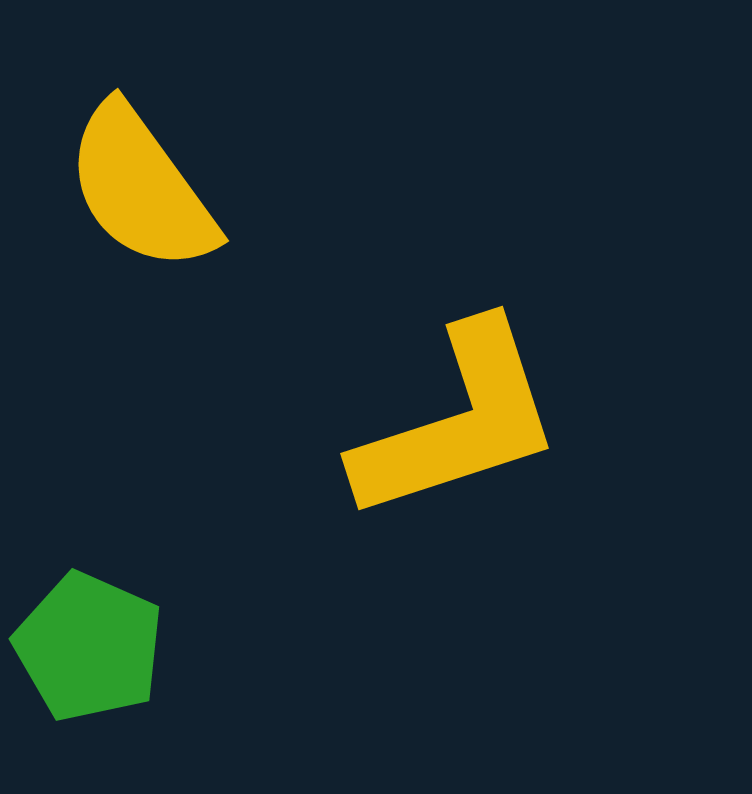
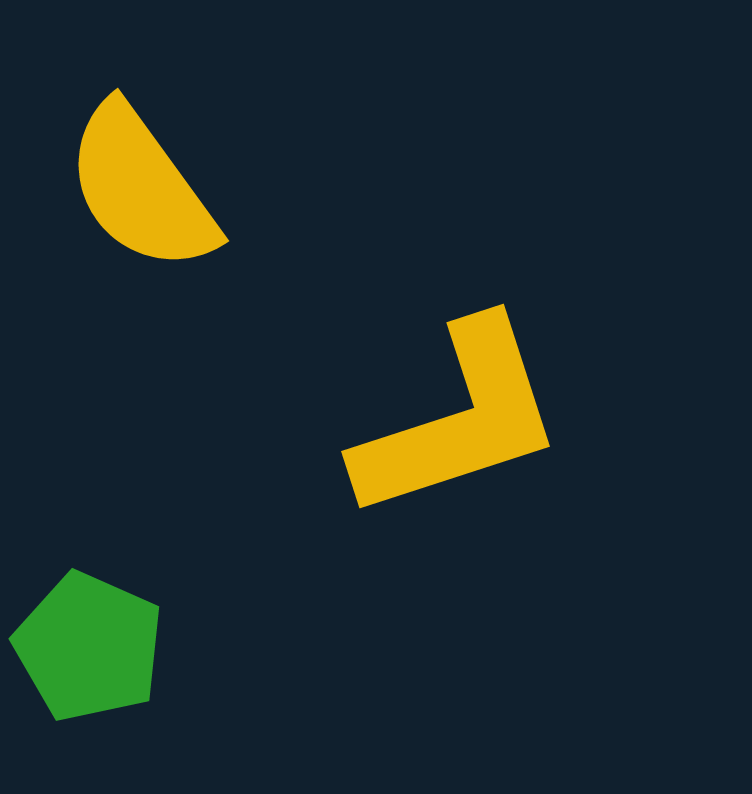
yellow L-shape: moved 1 px right, 2 px up
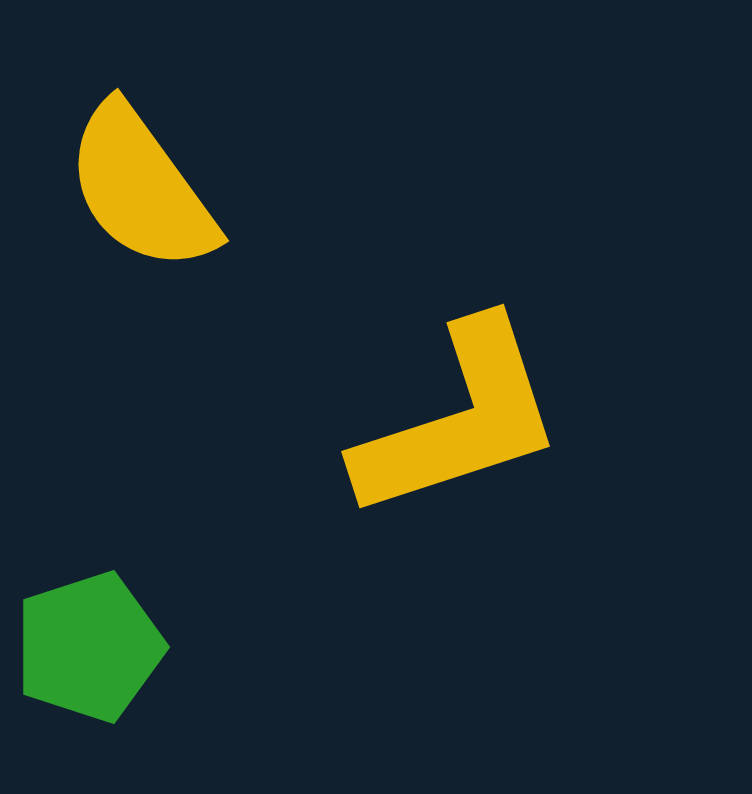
green pentagon: rotated 30 degrees clockwise
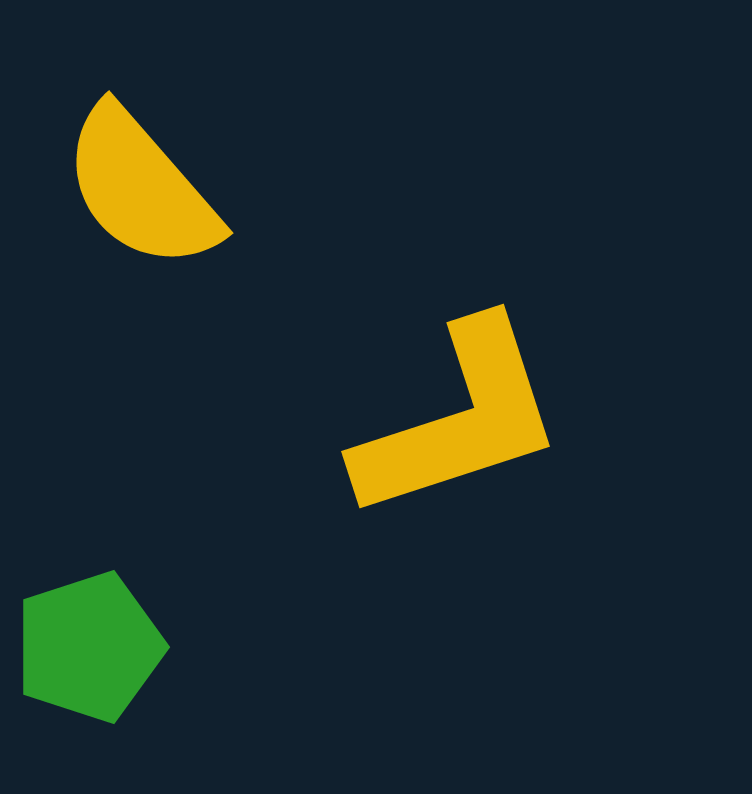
yellow semicircle: rotated 5 degrees counterclockwise
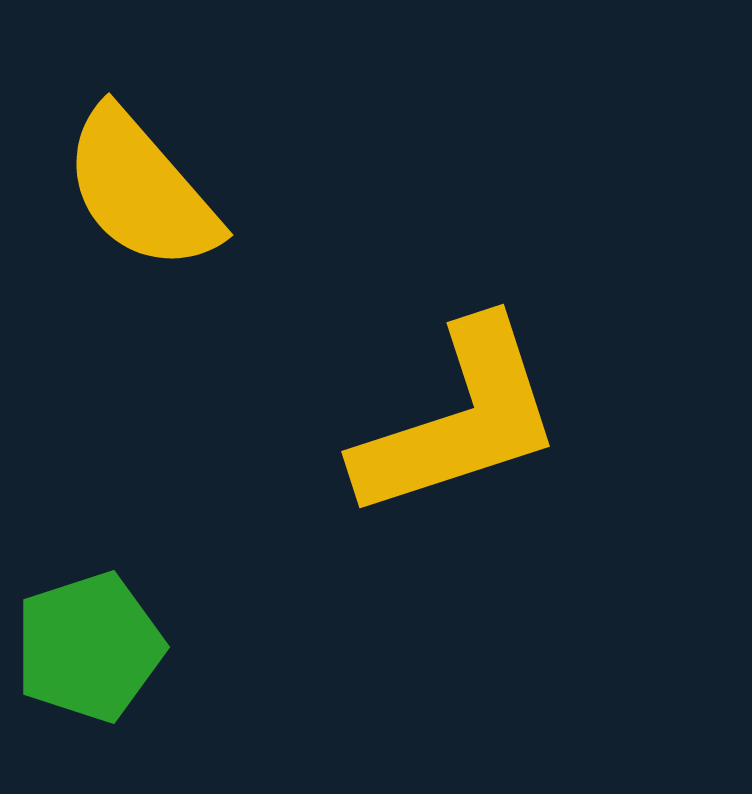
yellow semicircle: moved 2 px down
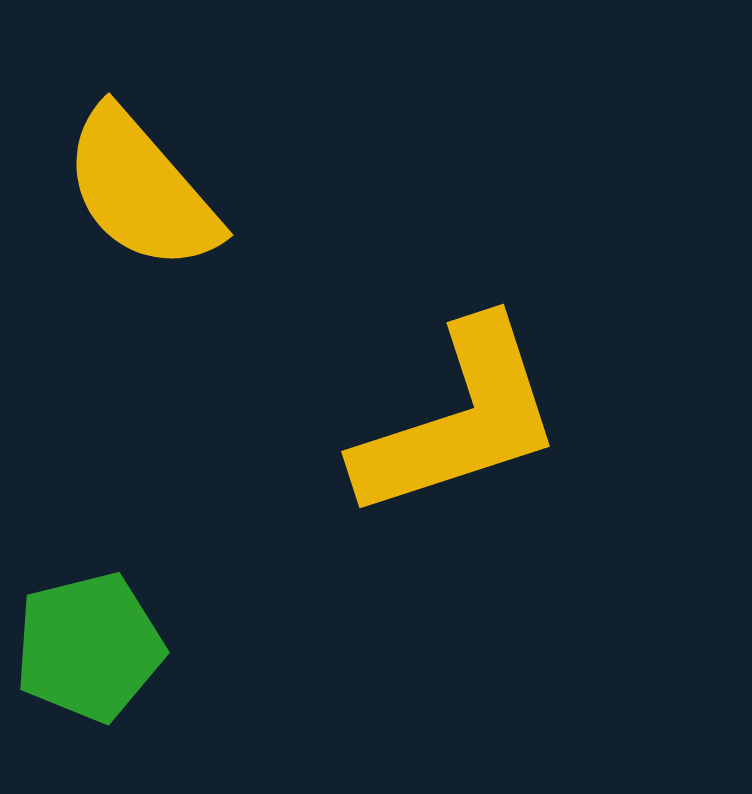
green pentagon: rotated 4 degrees clockwise
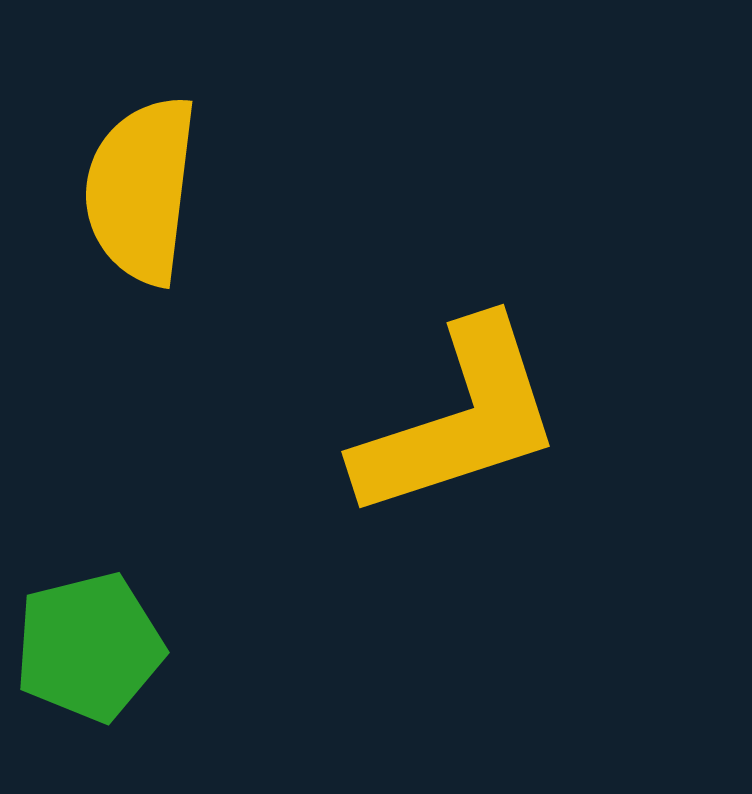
yellow semicircle: rotated 48 degrees clockwise
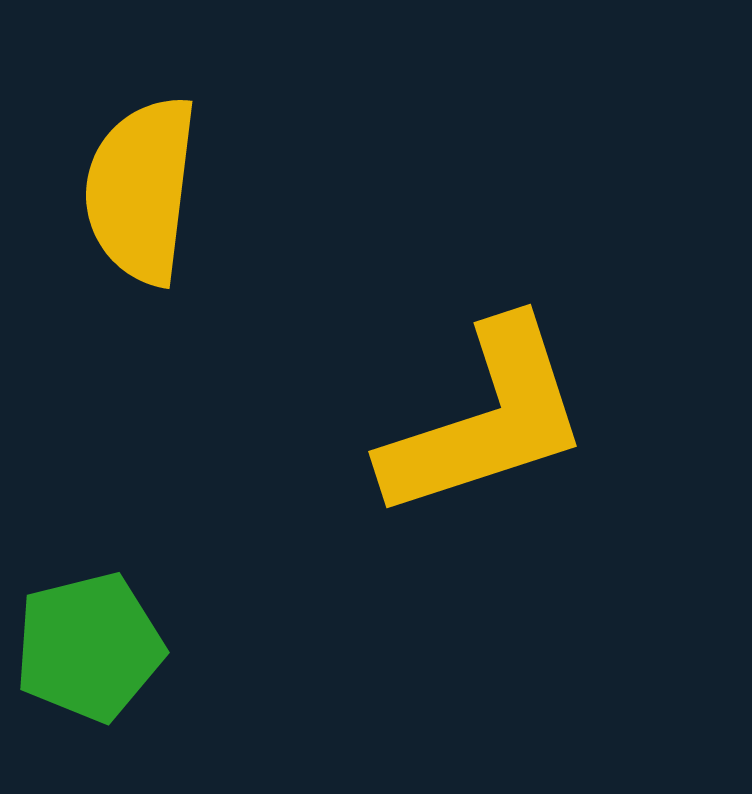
yellow L-shape: moved 27 px right
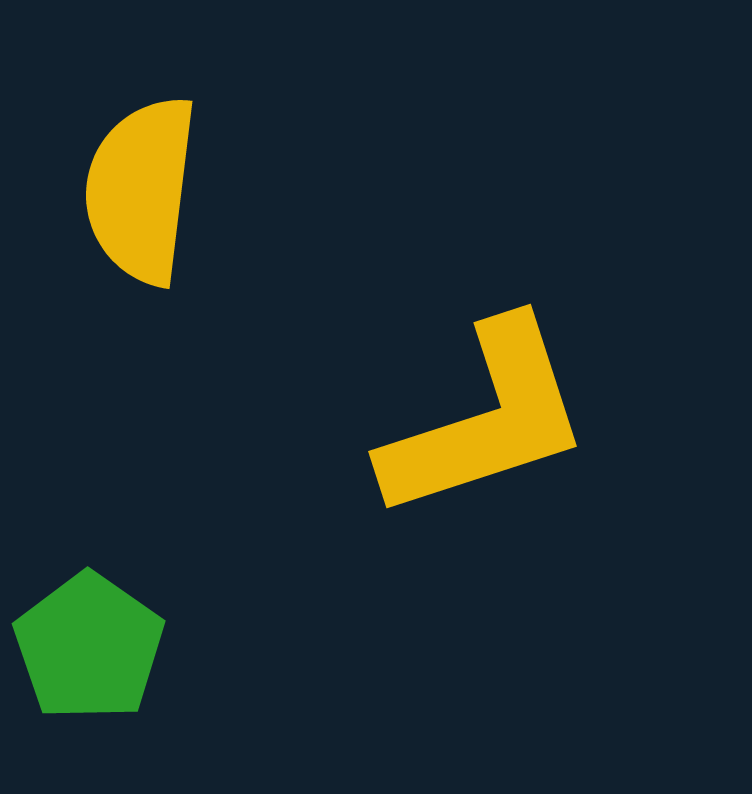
green pentagon: rotated 23 degrees counterclockwise
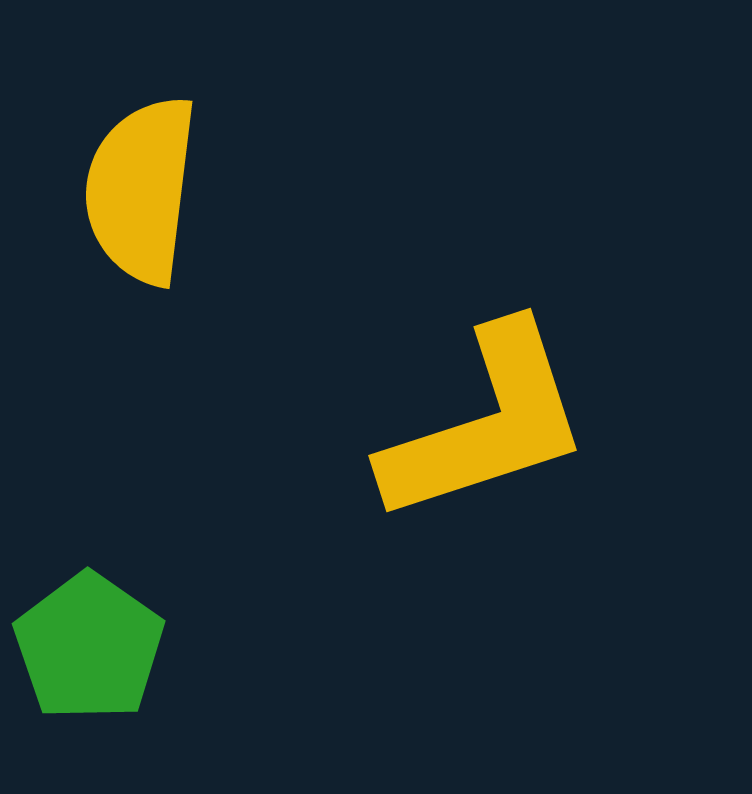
yellow L-shape: moved 4 px down
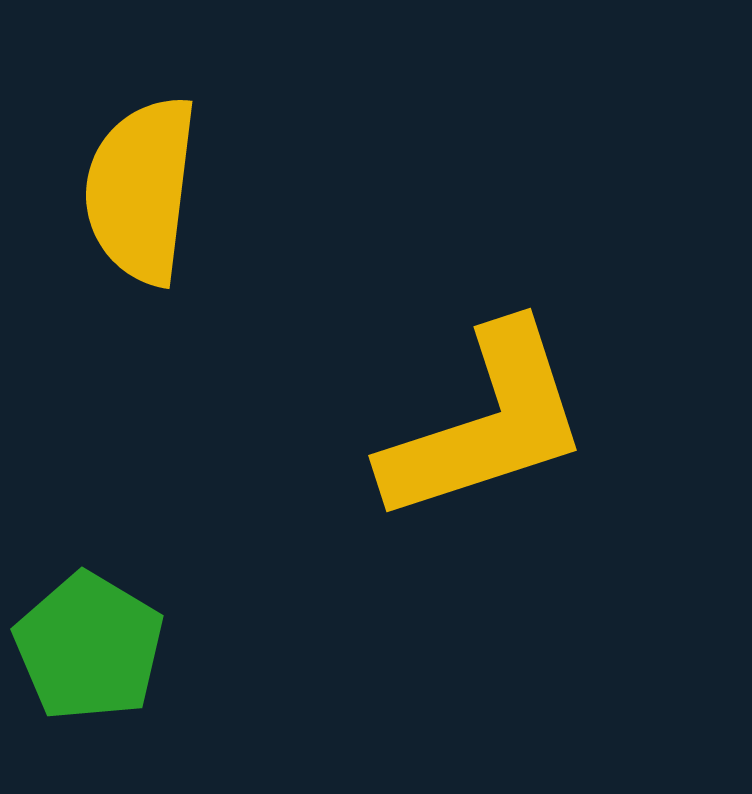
green pentagon: rotated 4 degrees counterclockwise
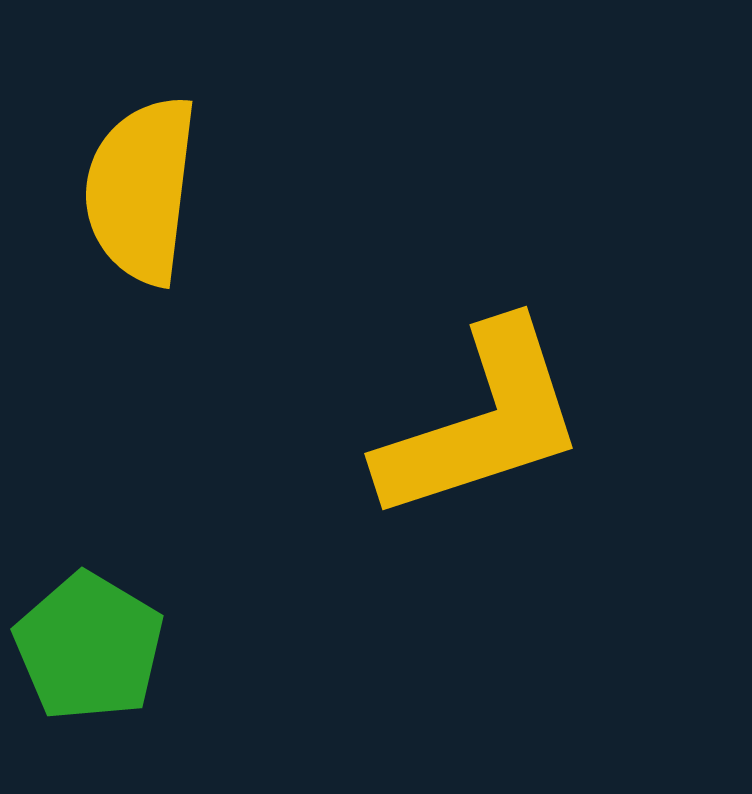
yellow L-shape: moved 4 px left, 2 px up
